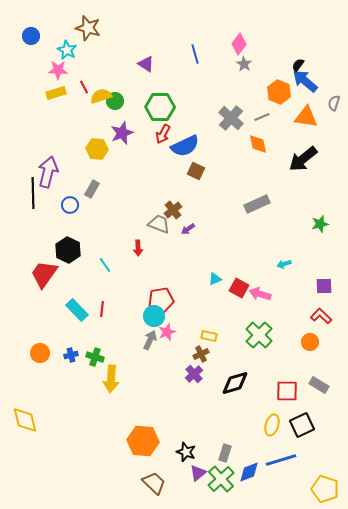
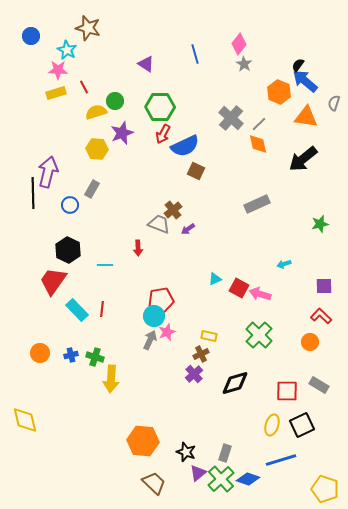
yellow semicircle at (101, 96): moved 5 px left, 16 px down
gray line at (262, 117): moved 3 px left, 7 px down; rotated 21 degrees counterclockwise
cyan line at (105, 265): rotated 56 degrees counterclockwise
red trapezoid at (44, 274): moved 9 px right, 7 px down
blue diamond at (249, 472): moved 1 px left, 7 px down; rotated 40 degrees clockwise
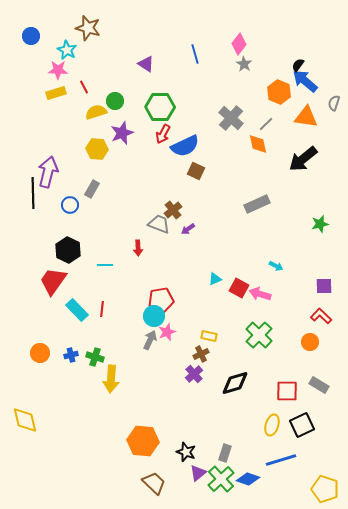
gray line at (259, 124): moved 7 px right
cyan arrow at (284, 264): moved 8 px left, 2 px down; rotated 136 degrees counterclockwise
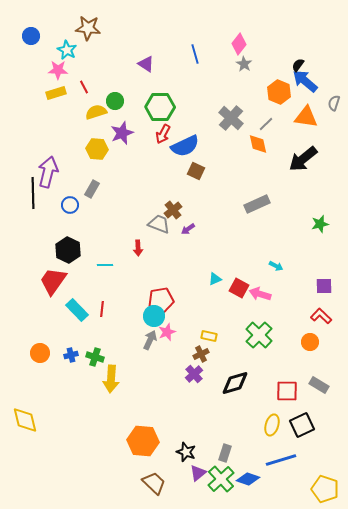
brown star at (88, 28): rotated 10 degrees counterclockwise
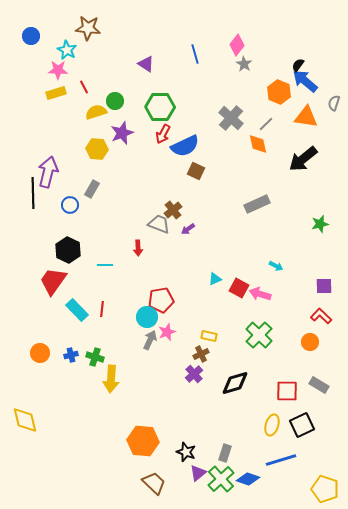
pink diamond at (239, 44): moved 2 px left, 1 px down
cyan circle at (154, 316): moved 7 px left, 1 px down
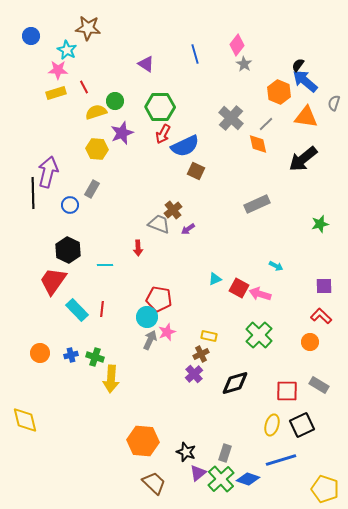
red pentagon at (161, 300): moved 2 px left, 1 px up; rotated 20 degrees clockwise
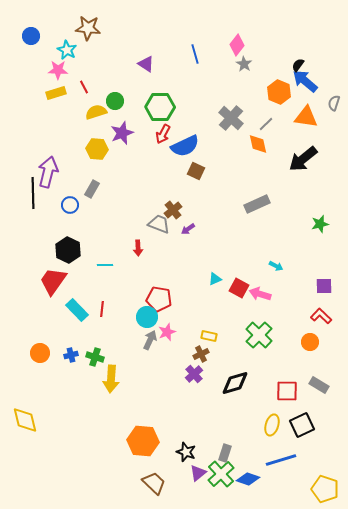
green cross at (221, 479): moved 5 px up
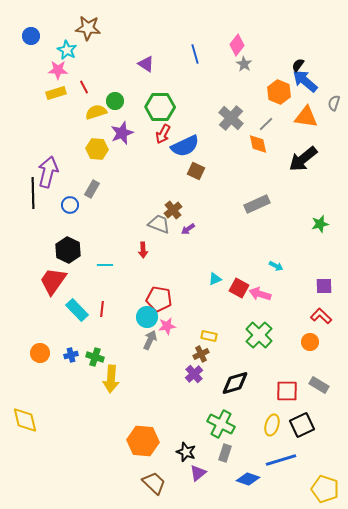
red arrow at (138, 248): moved 5 px right, 2 px down
pink star at (167, 332): moved 6 px up; rotated 12 degrees clockwise
green cross at (221, 474): moved 50 px up; rotated 20 degrees counterclockwise
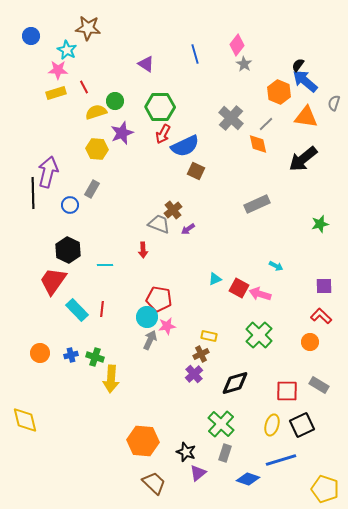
green cross at (221, 424): rotated 16 degrees clockwise
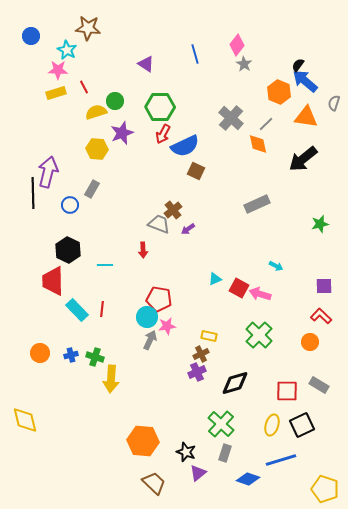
red trapezoid at (53, 281): rotated 36 degrees counterclockwise
purple cross at (194, 374): moved 3 px right, 2 px up; rotated 18 degrees clockwise
